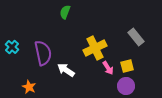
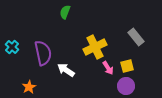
yellow cross: moved 1 px up
orange star: rotated 16 degrees clockwise
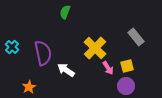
yellow cross: moved 1 px down; rotated 20 degrees counterclockwise
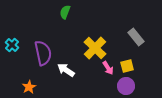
cyan cross: moved 2 px up
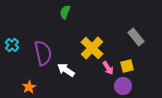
yellow cross: moved 3 px left
purple circle: moved 3 px left
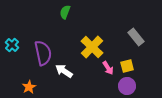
yellow cross: moved 1 px up
white arrow: moved 2 px left, 1 px down
purple circle: moved 4 px right
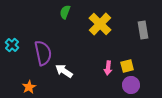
gray rectangle: moved 7 px right, 7 px up; rotated 30 degrees clockwise
yellow cross: moved 8 px right, 23 px up
pink arrow: rotated 40 degrees clockwise
purple circle: moved 4 px right, 1 px up
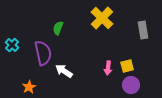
green semicircle: moved 7 px left, 16 px down
yellow cross: moved 2 px right, 6 px up
